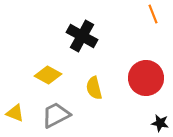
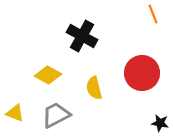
red circle: moved 4 px left, 5 px up
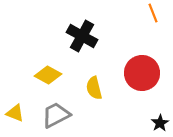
orange line: moved 1 px up
black star: rotated 30 degrees clockwise
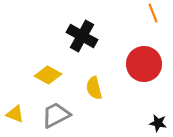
red circle: moved 2 px right, 9 px up
yellow triangle: moved 1 px down
black star: moved 2 px left; rotated 30 degrees counterclockwise
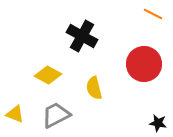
orange line: moved 1 px down; rotated 42 degrees counterclockwise
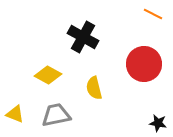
black cross: moved 1 px right, 1 px down
gray trapezoid: rotated 16 degrees clockwise
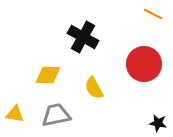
yellow diamond: rotated 28 degrees counterclockwise
yellow semicircle: rotated 15 degrees counterclockwise
yellow triangle: rotated 12 degrees counterclockwise
